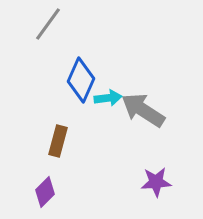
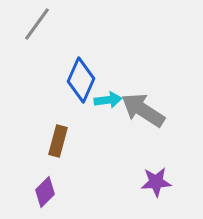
gray line: moved 11 px left
cyan arrow: moved 2 px down
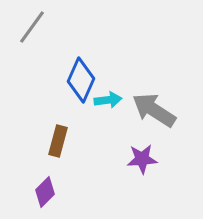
gray line: moved 5 px left, 3 px down
gray arrow: moved 11 px right
purple star: moved 14 px left, 23 px up
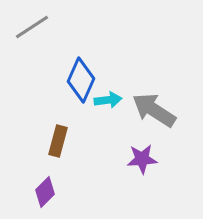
gray line: rotated 21 degrees clockwise
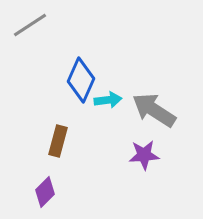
gray line: moved 2 px left, 2 px up
purple star: moved 2 px right, 4 px up
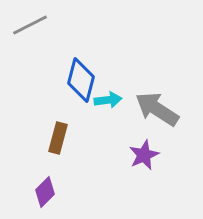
gray line: rotated 6 degrees clockwise
blue diamond: rotated 9 degrees counterclockwise
gray arrow: moved 3 px right, 1 px up
brown rectangle: moved 3 px up
purple star: rotated 20 degrees counterclockwise
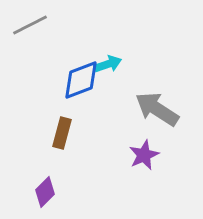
blue diamond: rotated 54 degrees clockwise
cyan arrow: moved 36 px up; rotated 12 degrees counterclockwise
brown rectangle: moved 4 px right, 5 px up
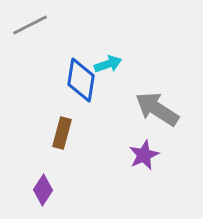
blue diamond: rotated 60 degrees counterclockwise
purple diamond: moved 2 px left, 2 px up; rotated 12 degrees counterclockwise
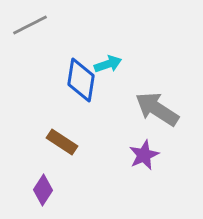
brown rectangle: moved 9 px down; rotated 72 degrees counterclockwise
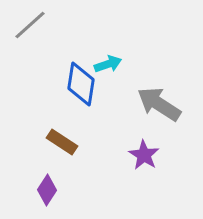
gray line: rotated 15 degrees counterclockwise
blue diamond: moved 4 px down
gray arrow: moved 2 px right, 5 px up
purple star: rotated 16 degrees counterclockwise
purple diamond: moved 4 px right
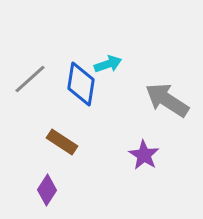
gray line: moved 54 px down
gray arrow: moved 8 px right, 4 px up
